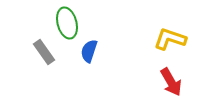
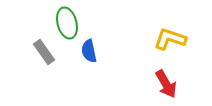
blue semicircle: rotated 30 degrees counterclockwise
red arrow: moved 5 px left, 2 px down
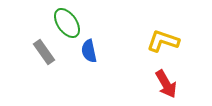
green ellipse: rotated 20 degrees counterclockwise
yellow L-shape: moved 7 px left, 2 px down
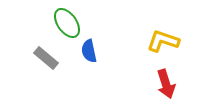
gray rectangle: moved 2 px right, 6 px down; rotated 15 degrees counterclockwise
red arrow: rotated 12 degrees clockwise
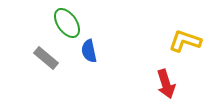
yellow L-shape: moved 22 px right
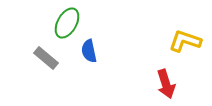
green ellipse: rotated 64 degrees clockwise
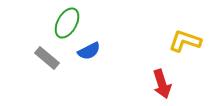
blue semicircle: rotated 105 degrees counterclockwise
gray rectangle: moved 1 px right
red arrow: moved 4 px left
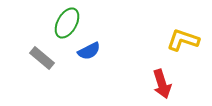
yellow L-shape: moved 2 px left, 1 px up
gray rectangle: moved 5 px left
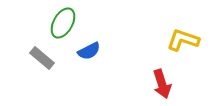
green ellipse: moved 4 px left
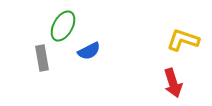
green ellipse: moved 3 px down
gray rectangle: rotated 40 degrees clockwise
red arrow: moved 11 px right, 1 px up
